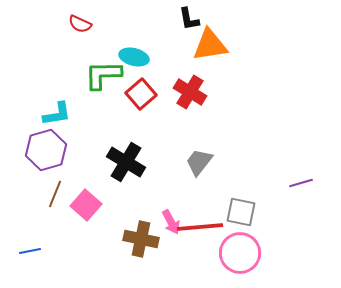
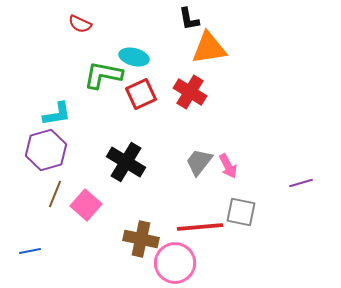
orange triangle: moved 1 px left, 3 px down
green L-shape: rotated 12 degrees clockwise
red square: rotated 16 degrees clockwise
pink arrow: moved 57 px right, 56 px up
pink circle: moved 65 px left, 10 px down
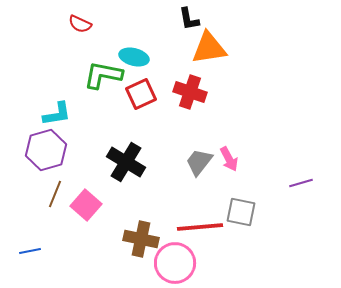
red cross: rotated 12 degrees counterclockwise
pink arrow: moved 1 px right, 7 px up
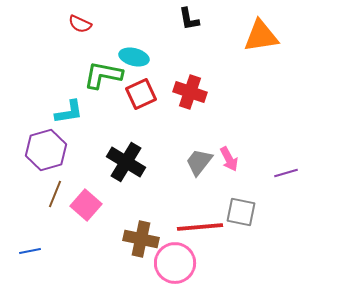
orange triangle: moved 52 px right, 12 px up
cyan L-shape: moved 12 px right, 2 px up
purple line: moved 15 px left, 10 px up
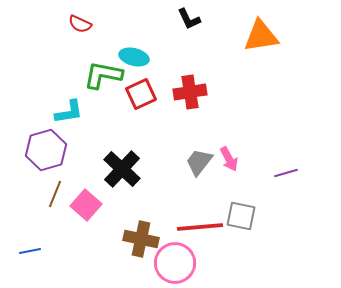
black L-shape: rotated 15 degrees counterclockwise
red cross: rotated 28 degrees counterclockwise
black cross: moved 4 px left, 7 px down; rotated 12 degrees clockwise
gray square: moved 4 px down
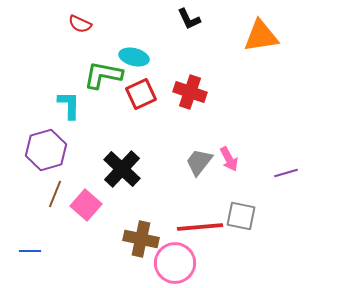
red cross: rotated 28 degrees clockwise
cyan L-shape: moved 7 px up; rotated 80 degrees counterclockwise
blue line: rotated 10 degrees clockwise
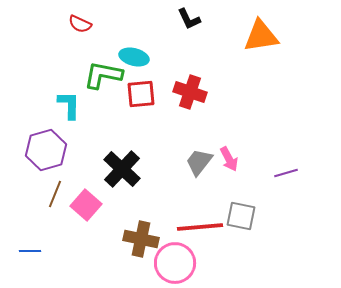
red square: rotated 20 degrees clockwise
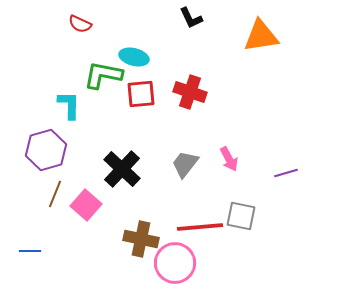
black L-shape: moved 2 px right, 1 px up
gray trapezoid: moved 14 px left, 2 px down
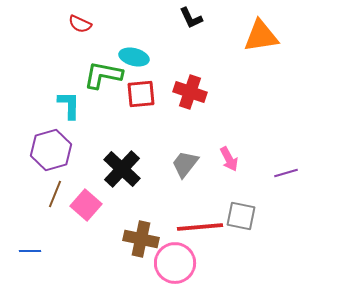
purple hexagon: moved 5 px right
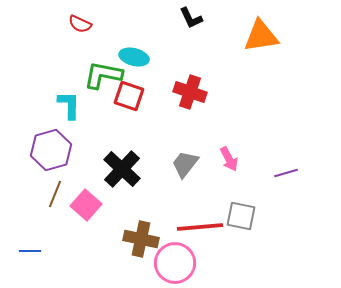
red square: moved 12 px left, 2 px down; rotated 24 degrees clockwise
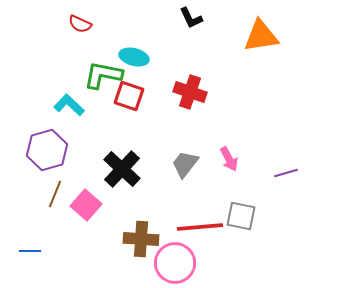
cyan L-shape: rotated 48 degrees counterclockwise
purple hexagon: moved 4 px left
brown cross: rotated 8 degrees counterclockwise
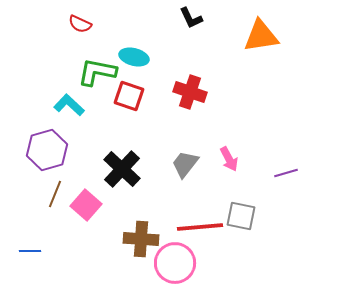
green L-shape: moved 6 px left, 3 px up
